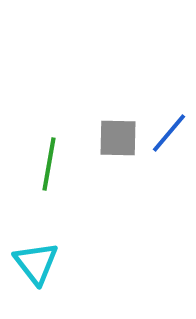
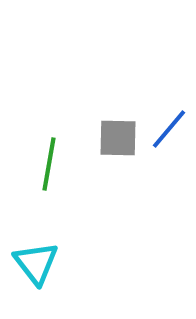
blue line: moved 4 px up
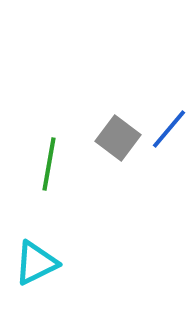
gray square: rotated 36 degrees clockwise
cyan triangle: rotated 42 degrees clockwise
